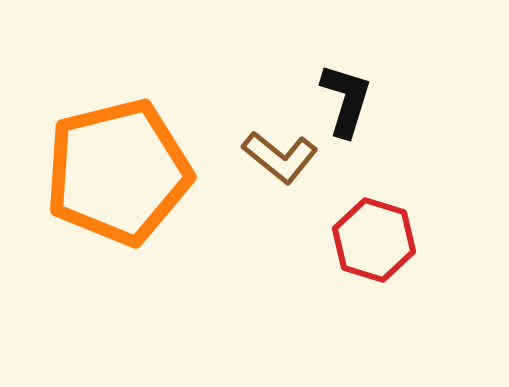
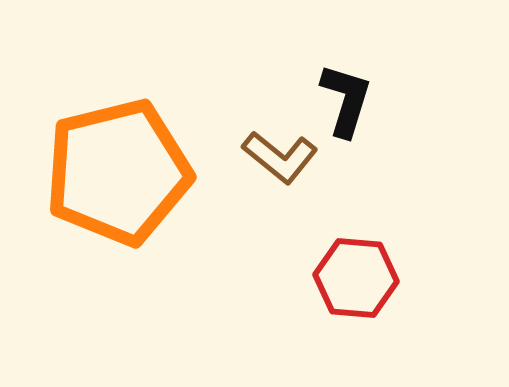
red hexagon: moved 18 px left, 38 px down; rotated 12 degrees counterclockwise
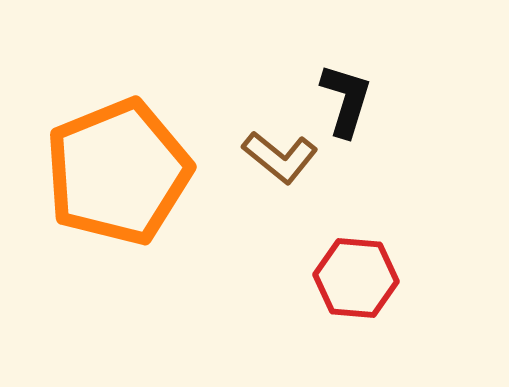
orange pentagon: rotated 8 degrees counterclockwise
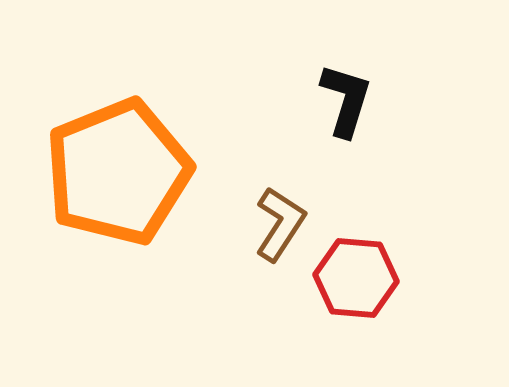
brown L-shape: moved 67 px down; rotated 96 degrees counterclockwise
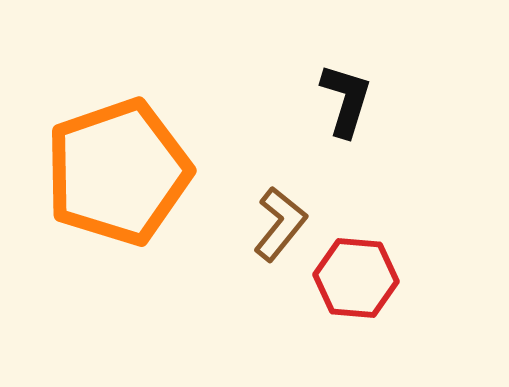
orange pentagon: rotated 3 degrees clockwise
brown L-shape: rotated 6 degrees clockwise
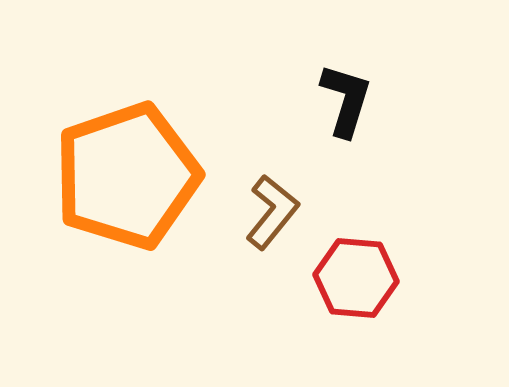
orange pentagon: moved 9 px right, 4 px down
brown L-shape: moved 8 px left, 12 px up
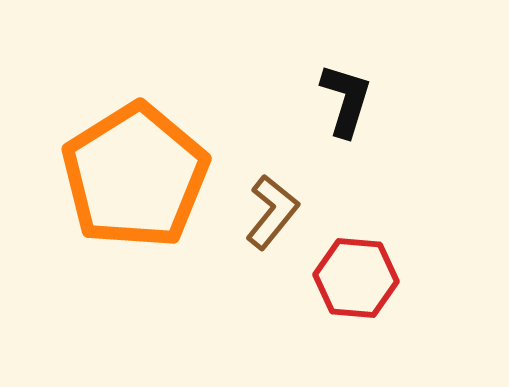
orange pentagon: moved 8 px right; rotated 13 degrees counterclockwise
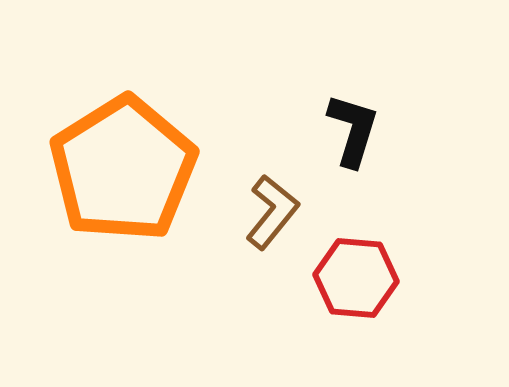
black L-shape: moved 7 px right, 30 px down
orange pentagon: moved 12 px left, 7 px up
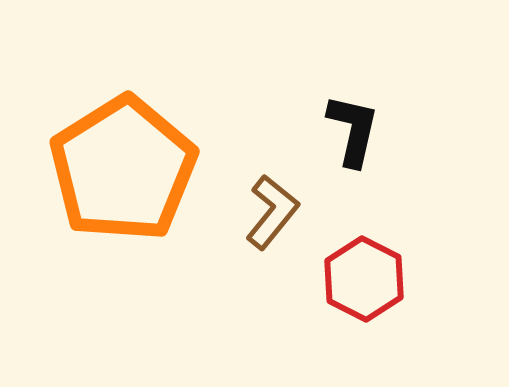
black L-shape: rotated 4 degrees counterclockwise
red hexagon: moved 8 px right, 1 px down; rotated 22 degrees clockwise
